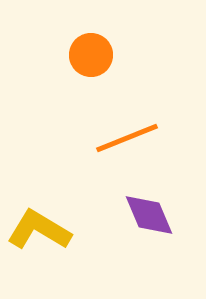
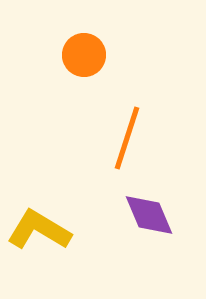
orange circle: moved 7 px left
orange line: rotated 50 degrees counterclockwise
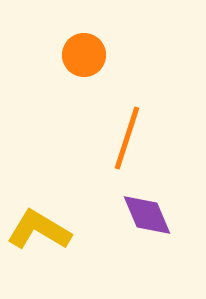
purple diamond: moved 2 px left
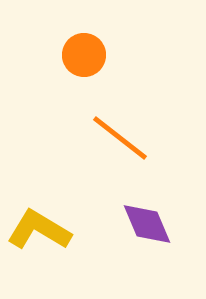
orange line: moved 7 px left; rotated 70 degrees counterclockwise
purple diamond: moved 9 px down
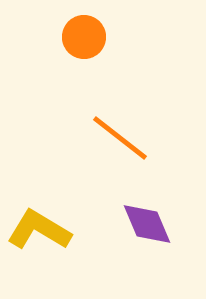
orange circle: moved 18 px up
